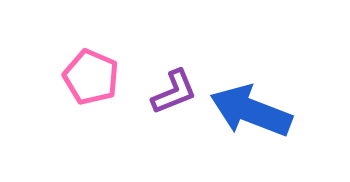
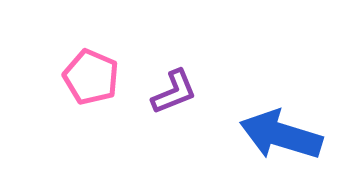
blue arrow: moved 30 px right, 24 px down; rotated 4 degrees counterclockwise
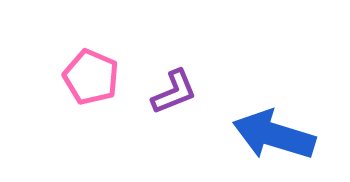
blue arrow: moved 7 px left
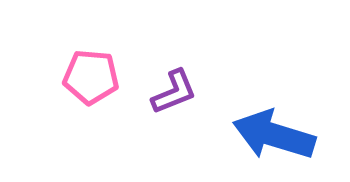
pink pentagon: rotated 18 degrees counterclockwise
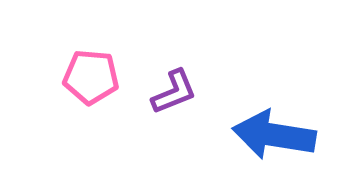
blue arrow: rotated 8 degrees counterclockwise
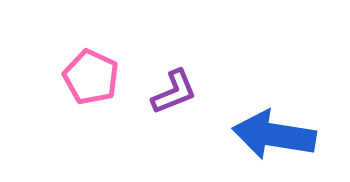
pink pentagon: rotated 20 degrees clockwise
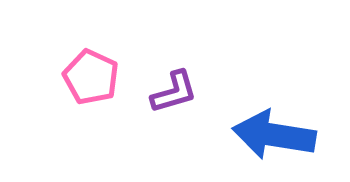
purple L-shape: rotated 6 degrees clockwise
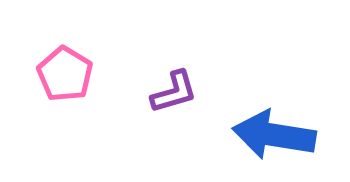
pink pentagon: moved 26 px left, 3 px up; rotated 6 degrees clockwise
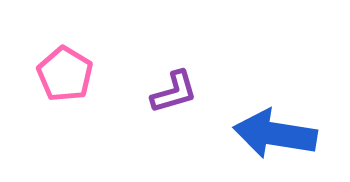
blue arrow: moved 1 px right, 1 px up
